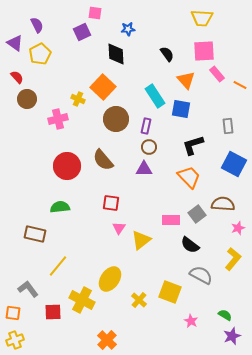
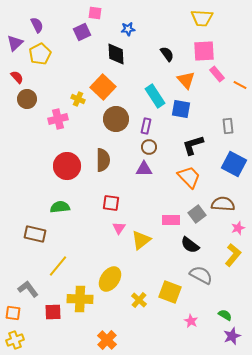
purple triangle at (15, 43): rotated 42 degrees clockwise
brown semicircle at (103, 160): rotated 140 degrees counterclockwise
yellow L-shape at (233, 259): moved 4 px up
yellow cross at (82, 300): moved 2 px left, 1 px up; rotated 25 degrees counterclockwise
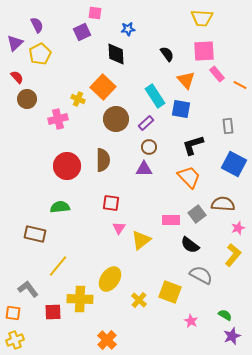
purple rectangle at (146, 126): moved 3 px up; rotated 35 degrees clockwise
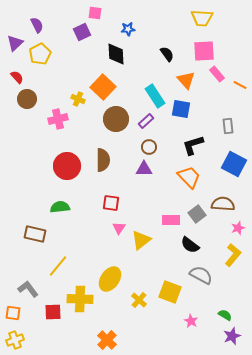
purple rectangle at (146, 123): moved 2 px up
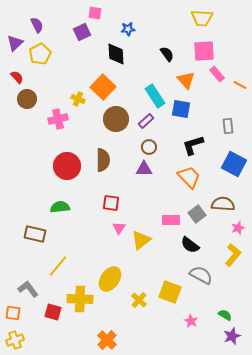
red square at (53, 312): rotated 18 degrees clockwise
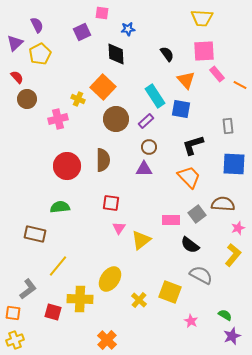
pink square at (95, 13): moved 7 px right
blue square at (234, 164): rotated 25 degrees counterclockwise
gray L-shape at (28, 289): rotated 90 degrees clockwise
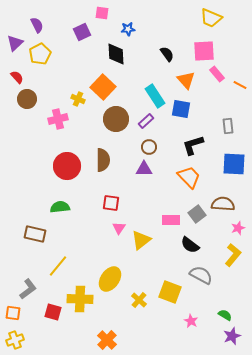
yellow trapezoid at (202, 18): moved 9 px right; rotated 20 degrees clockwise
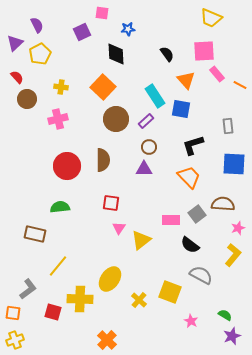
yellow cross at (78, 99): moved 17 px left, 12 px up; rotated 16 degrees counterclockwise
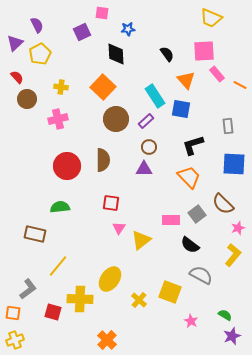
brown semicircle at (223, 204): rotated 140 degrees counterclockwise
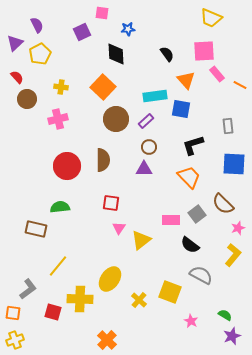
cyan rectangle at (155, 96): rotated 65 degrees counterclockwise
brown rectangle at (35, 234): moved 1 px right, 5 px up
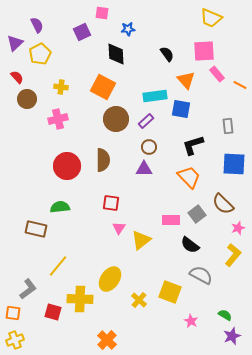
orange square at (103, 87): rotated 15 degrees counterclockwise
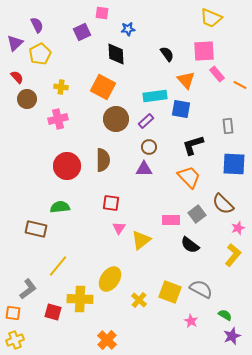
gray semicircle at (201, 275): moved 14 px down
